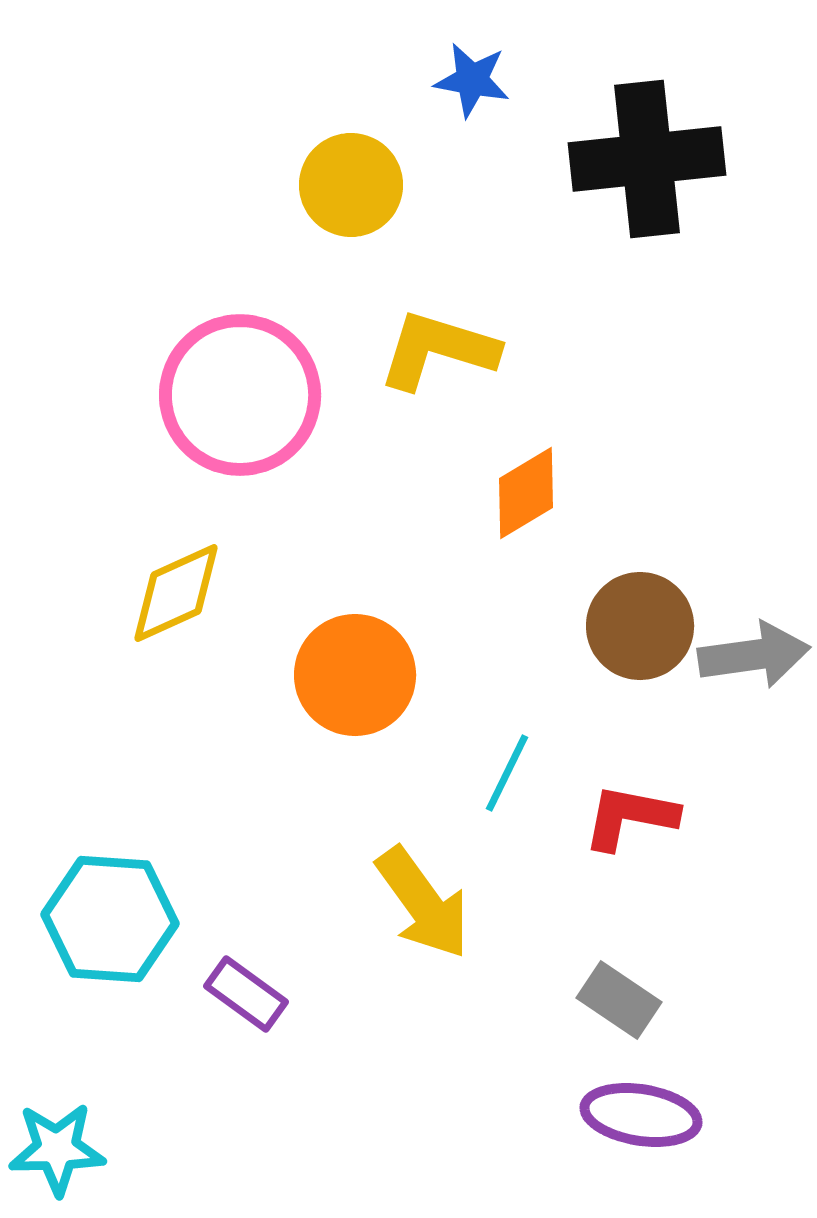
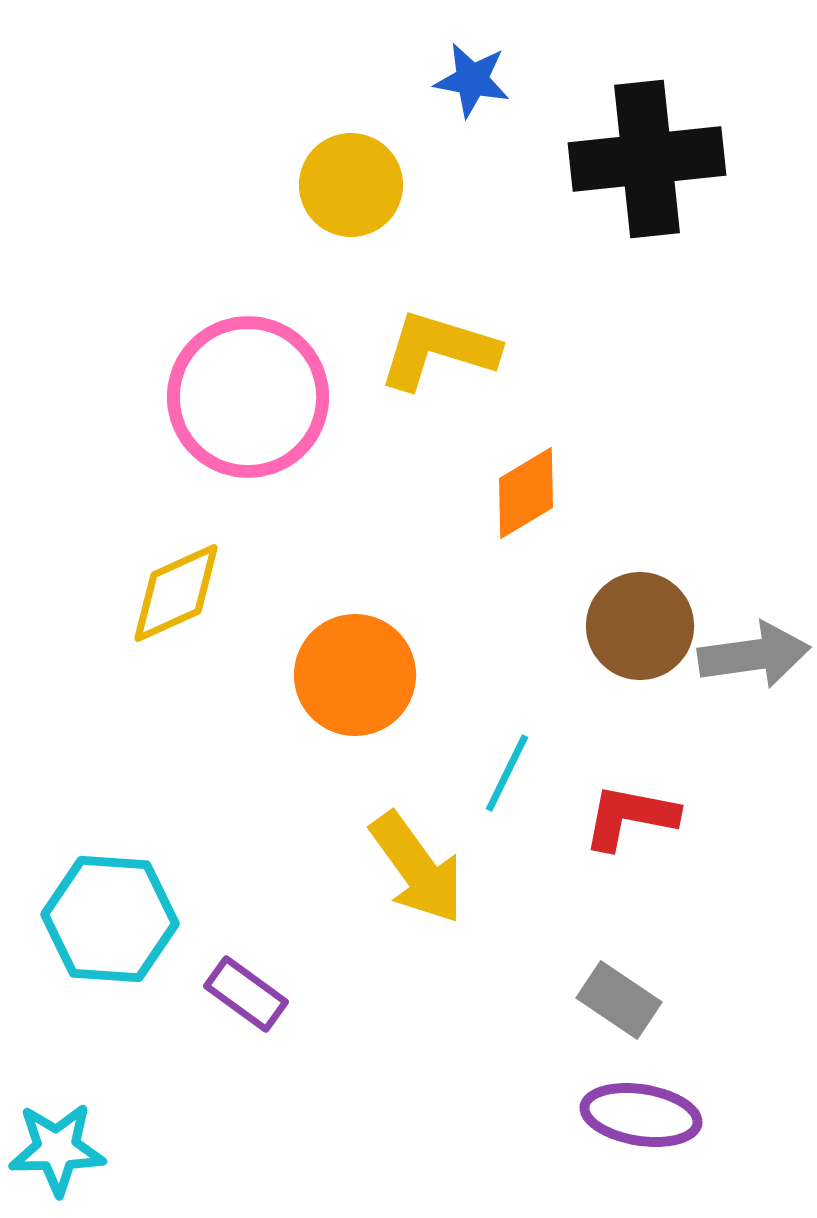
pink circle: moved 8 px right, 2 px down
yellow arrow: moved 6 px left, 35 px up
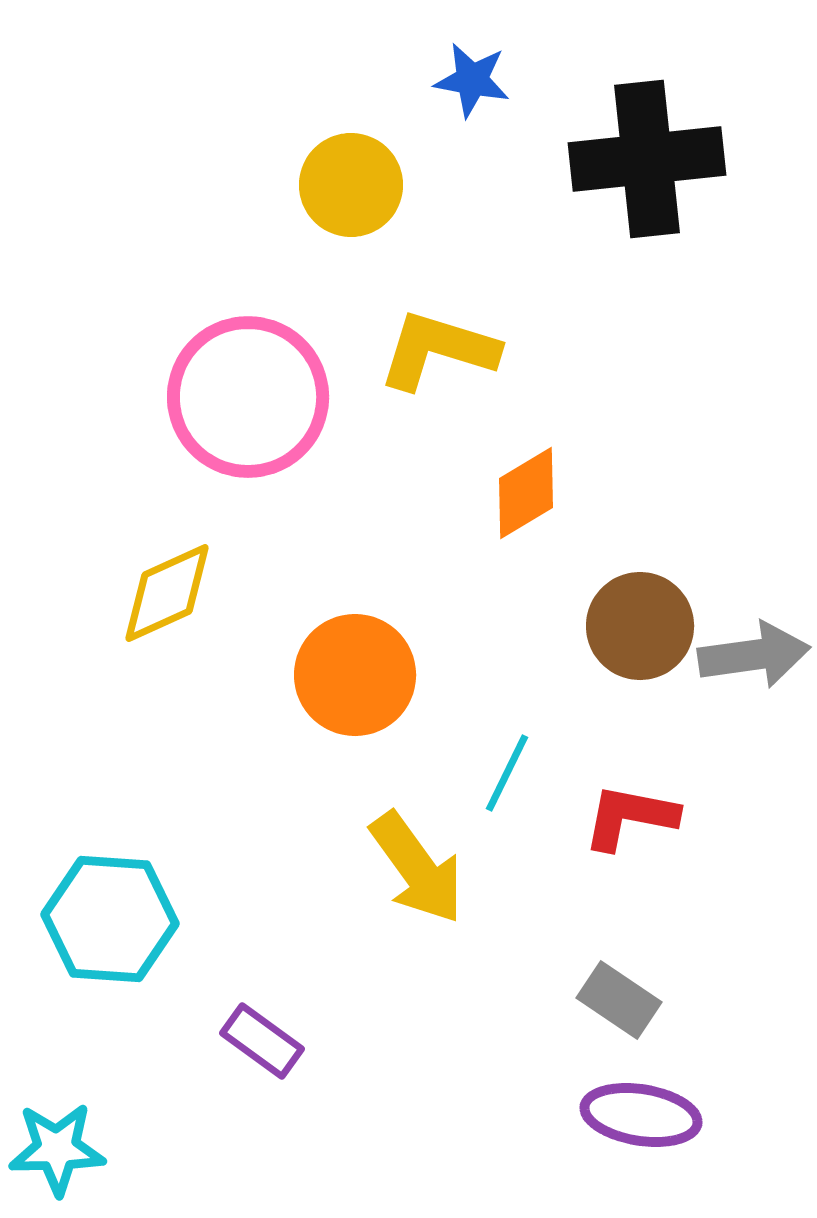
yellow diamond: moved 9 px left
purple rectangle: moved 16 px right, 47 px down
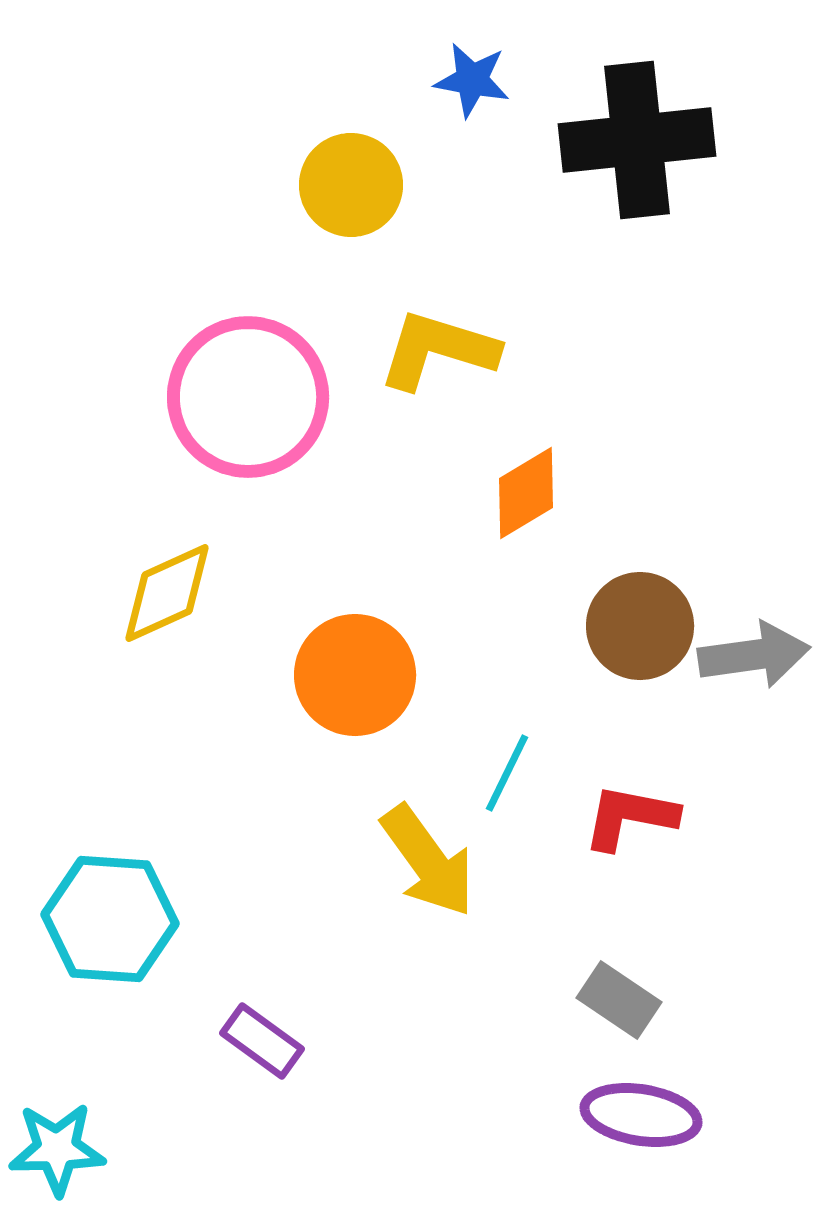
black cross: moved 10 px left, 19 px up
yellow arrow: moved 11 px right, 7 px up
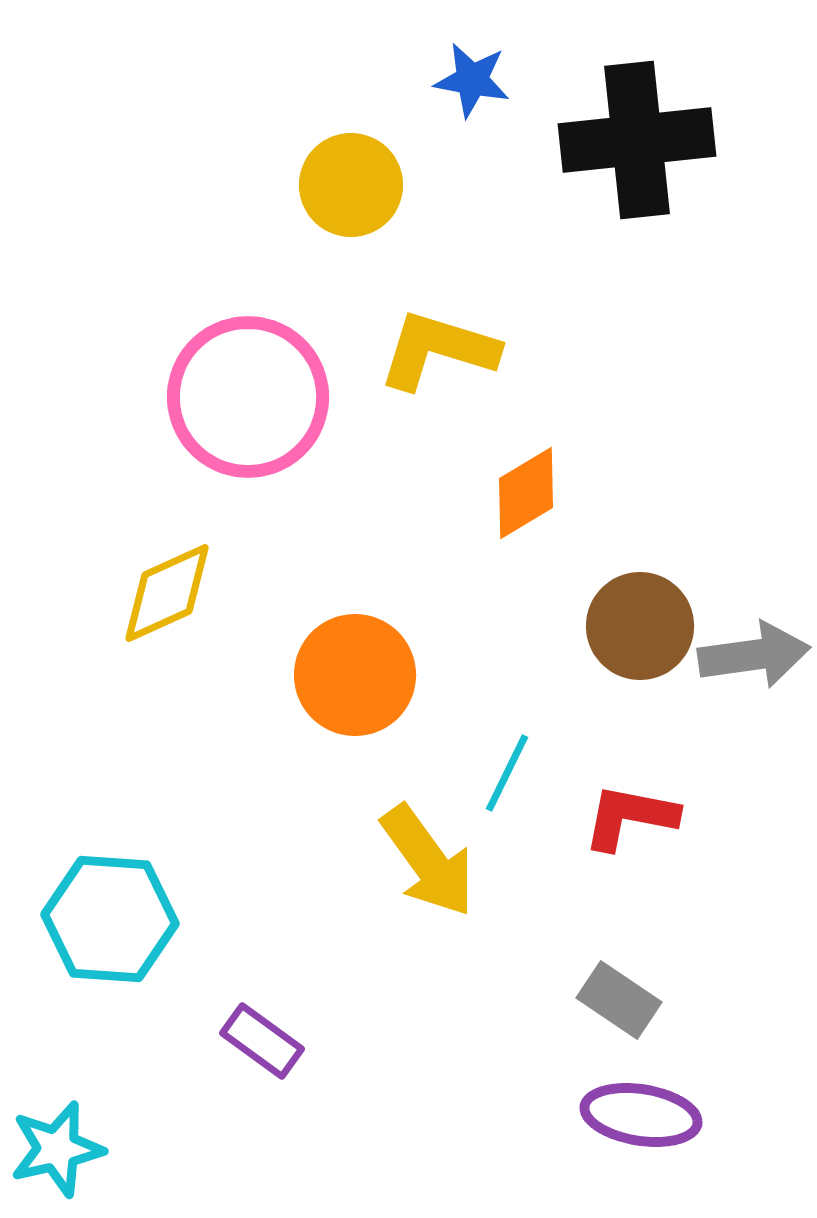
cyan star: rotated 12 degrees counterclockwise
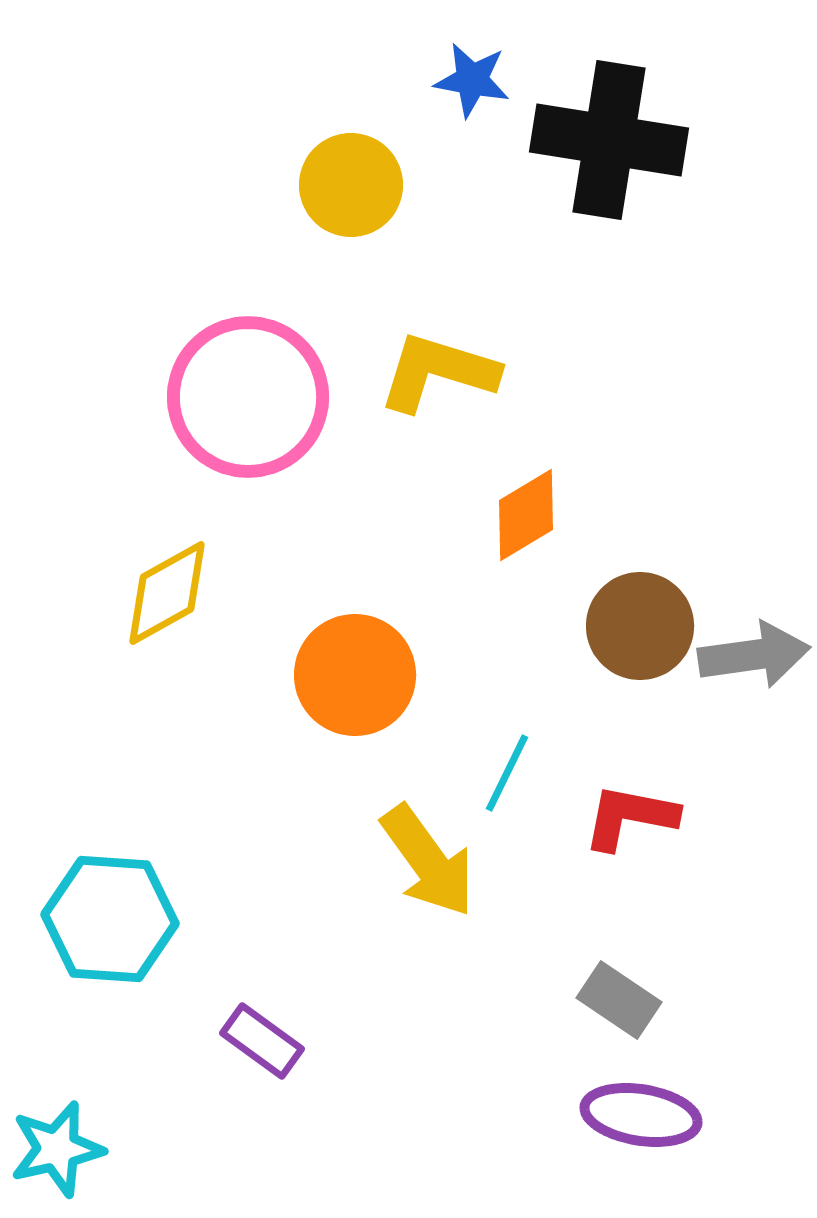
black cross: moved 28 px left; rotated 15 degrees clockwise
yellow L-shape: moved 22 px down
orange diamond: moved 22 px down
yellow diamond: rotated 5 degrees counterclockwise
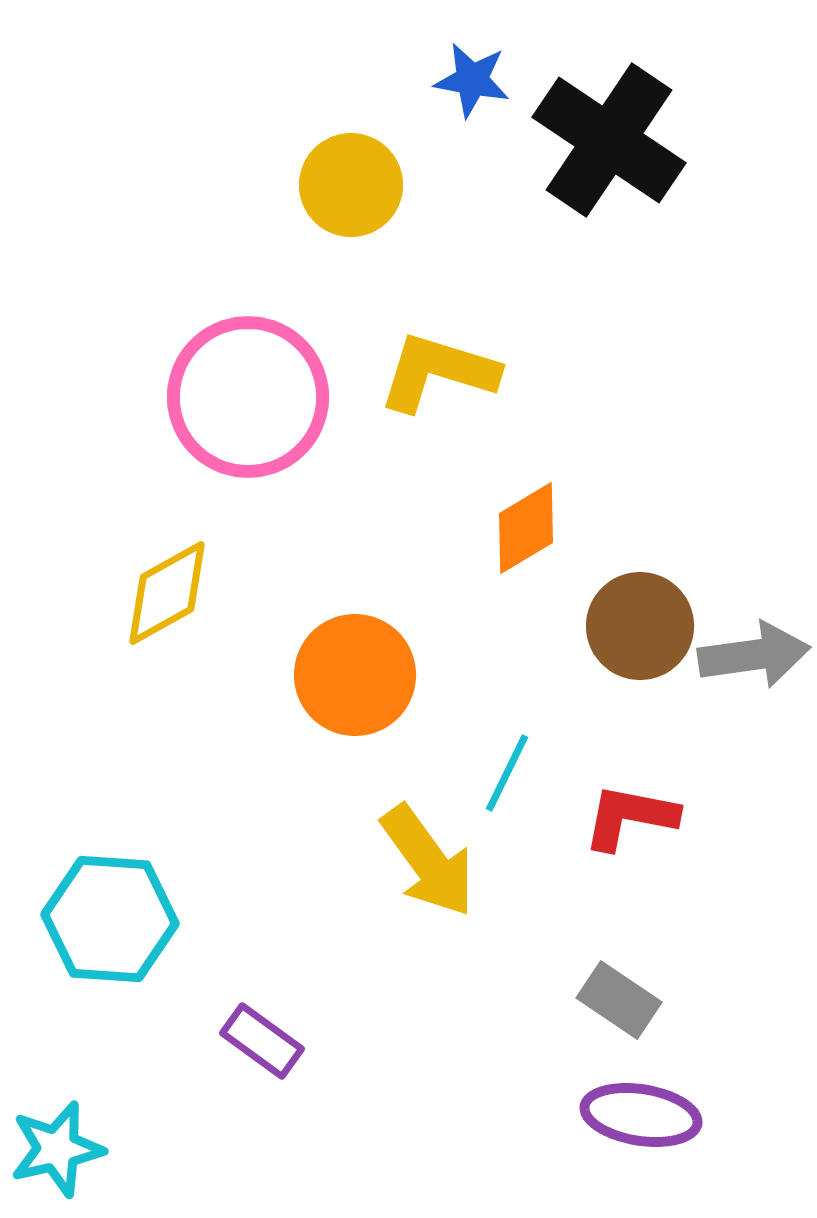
black cross: rotated 25 degrees clockwise
orange diamond: moved 13 px down
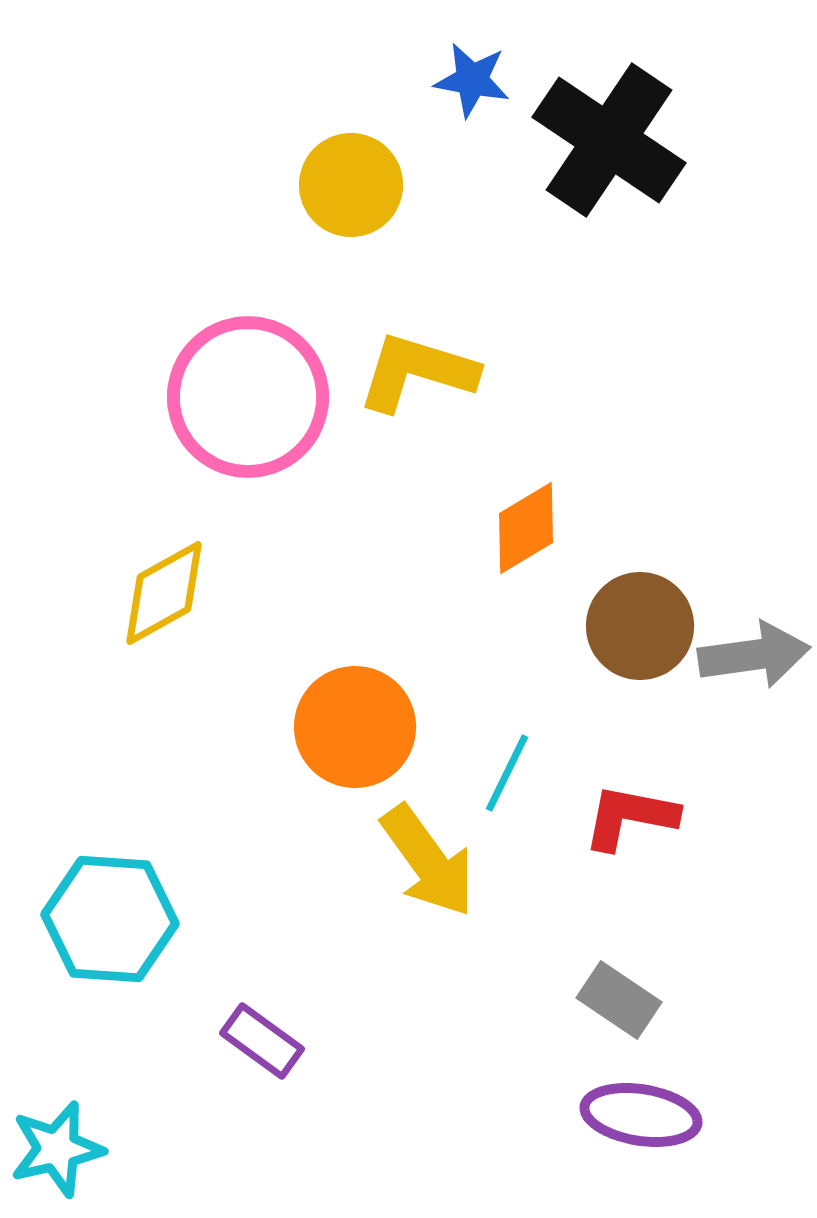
yellow L-shape: moved 21 px left
yellow diamond: moved 3 px left
orange circle: moved 52 px down
